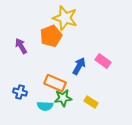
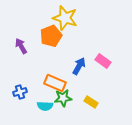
blue cross: rotated 32 degrees counterclockwise
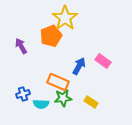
yellow star: rotated 20 degrees clockwise
orange rectangle: moved 3 px right, 1 px up
blue cross: moved 3 px right, 2 px down
cyan semicircle: moved 4 px left, 2 px up
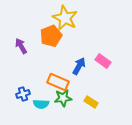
yellow star: rotated 10 degrees counterclockwise
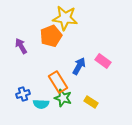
yellow star: rotated 20 degrees counterclockwise
orange rectangle: rotated 35 degrees clockwise
green star: rotated 24 degrees clockwise
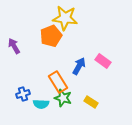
purple arrow: moved 7 px left
